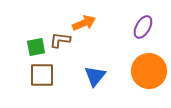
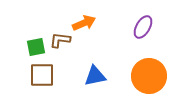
orange circle: moved 5 px down
blue triangle: rotated 40 degrees clockwise
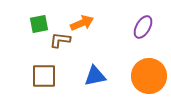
orange arrow: moved 2 px left
green square: moved 3 px right, 23 px up
brown square: moved 2 px right, 1 px down
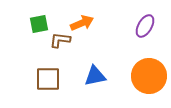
purple ellipse: moved 2 px right, 1 px up
brown square: moved 4 px right, 3 px down
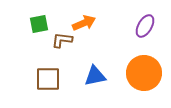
orange arrow: moved 2 px right
brown L-shape: moved 2 px right
orange circle: moved 5 px left, 3 px up
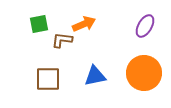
orange arrow: moved 1 px down
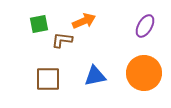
orange arrow: moved 3 px up
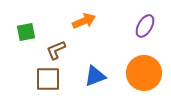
green square: moved 13 px left, 8 px down
brown L-shape: moved 6 px left, 10 px down; rotated 30 degrees counterclockwise
blue triangle: rotated 10 degrees counterclockwise
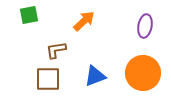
orange arrow: rotated 20 degrees counterclockwise
purple ellipse: rotated 20 degrees counterclockwise
green square: moved 3 px right, 17 px up
brown L-shape: rotated 15 degrees clockwise
orange circle: moved 1 px left
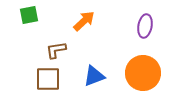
blue triangle: moved 1 px left
